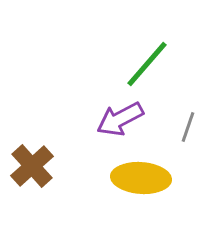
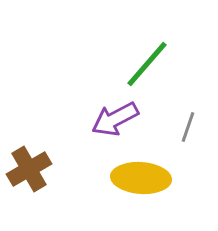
purple arrow: moved 5 px left
brown cross: moved 3 px left, 3 px down; rotated 12 degrees clockwise
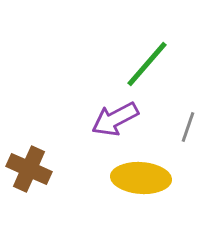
brown cross: rotated 36 degrees counterclockwise
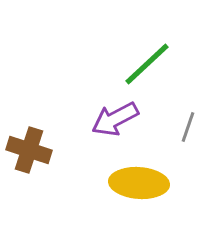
green line: rotated 6 degrees clockwise
brown cross: moved 19 px up; rotated 6 degrees counterclockwise
yellow ellipse: moved 2 px left, 5 px down
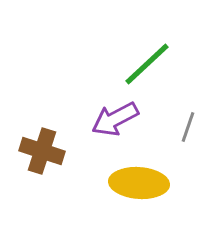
brown cross: moved 13 px right, 1 px down
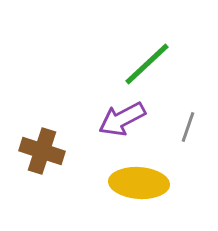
purple arrow: moved 7 px right
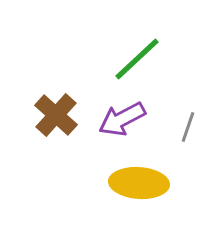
green line: moved 10 px left, 5 px up
brown cross: moved 14 px right, 36 px up; rotated 24 degrees clockwise
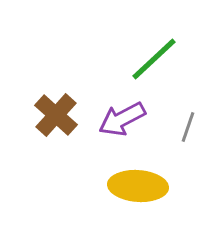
green line: moved 17 px right
yellow ellipse: moved 1 px left, 3 px down
